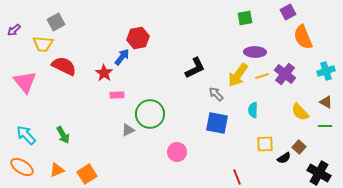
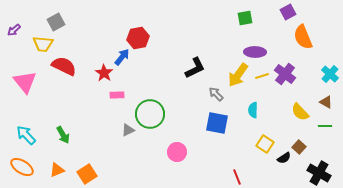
cyan cross: moved 4 px right, 3 px down; rotated 30 degrees counterclockwise
yellow square: rotated 36 degrees clockwise
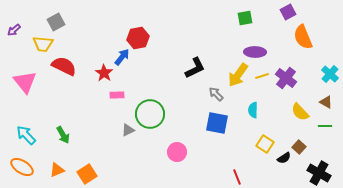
purple cross: moved 1 px right, 4 px down
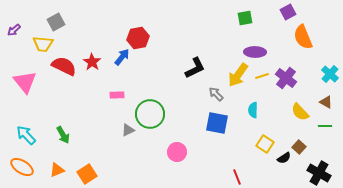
red star: moved 12 px left, 11 px up
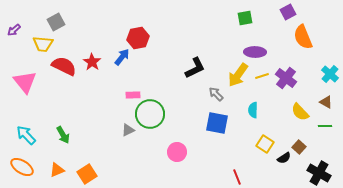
pink rectangle: moved 16 px right
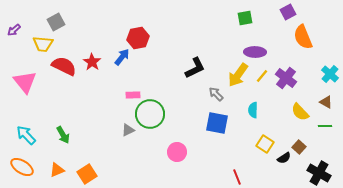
yellow line: rotated 32 degrees counterclockwise
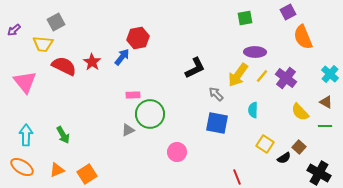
cyan arrow: rotated 45 degrees clockwise
